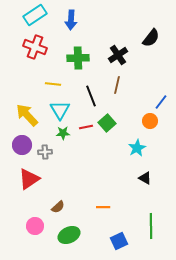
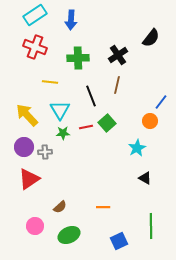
yellow line: moved 3 px left, 2 px up
purple circle: moved 2 px right, 2 px down
brown semicircle: moved 2 px right
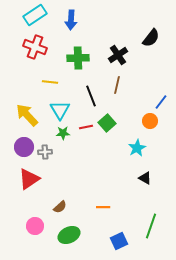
green line: rotated 20 degrees clockwise
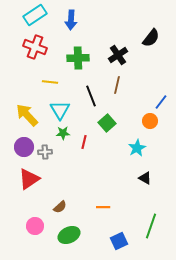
red line: moved 2 px left, 15 px down; rotated 64 degrees counterclockwise
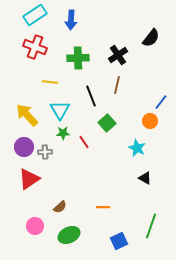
red line: rotated 48 degrees counterclockwise
cyan star: rotated 18 degrees counterclockwise
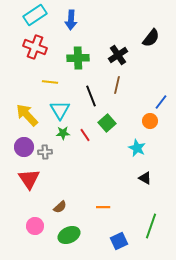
red line: moved 1 px right, 7 px up
red triangle: rotated 30 degrees counterclockwise
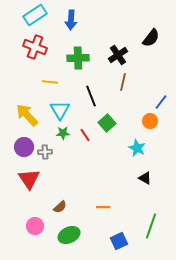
brown line: moved 6 px right, 3 px up
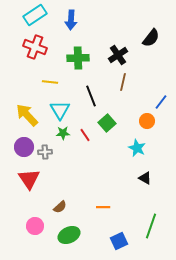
orange circle: moved 3 px left
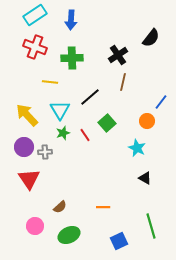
green cross: moved 6 px left
black line: moved 1 px left, 1 px down; rotated 70 degrees clockwise
green star: rotated 16 degrees counterclockwise
green line: rotated 35 degrees counterclockwise
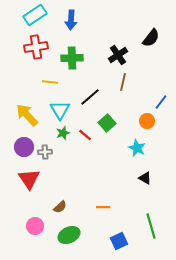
red cross: moved 1 px right; rotated 30 degrees counterclockwise
red line: rotated 16 degrees counterclockwise
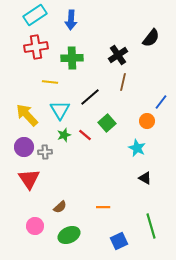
green star: moved 1 px right, 2 px down
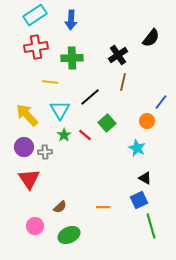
green star: rotated 16 degrees counterclockwise
blue square: moved 20 px right, 41 px up
